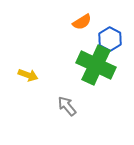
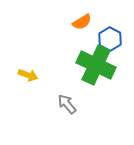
gray arrow: moved 2 px up
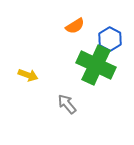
orange semicircle: moved 7 px left, 4 px down
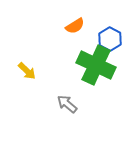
yellow arrow: moved 1 px left, 4 px up; rotated 24 degrees clockwise
gray arrow: rotated 10 degrees counterclockwise
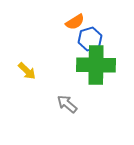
orange semicircle: moved 4 px up
blue hexagon: moved 20 px left; rotated 15 degrees clockwise
green cross: rotated 24 degrees counterclockwise
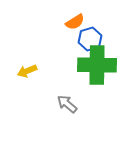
green cross: moved 1 px right
yellow arrow: rotated 114 degrees clockwise
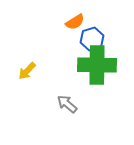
blue hexagon: moved 2 px right
yellow arrow: rotated 24 degrees counterclockwise
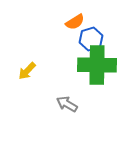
blue hexagon: moved 1 px left
gray arrow: rotated 10 degrees counterclockwise
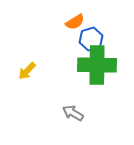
gray arrow: moved 6 px right, 9 px down
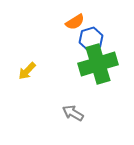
green cross: moved 1 px right, 1 px up; rotated 18 degrees counterclockwise
